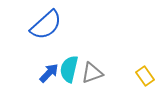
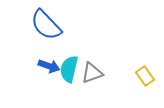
blue semicircle: rotated 88 degrees clockwise
blue arrow: moved 7 px up; rotated 65 degrees clockwise
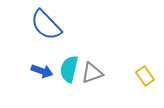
blue arrow: moved 7 px left, 5 px down
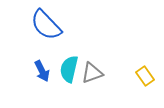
blue arrow: rotated 45 degrees clockwise
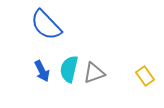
gray triangle: moved 2 px right
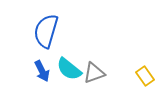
blue semicircle: moved 6 px down; rotated 60 degrees clockwise
cyan semicircle: rotated 64 degrees counterclockwise
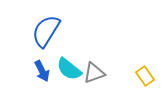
blue semicircle: rotated 16 degrees clockwise
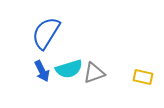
blue semicircle: moved 2 px down
cyan semicircle: rotated 56 degrees counterclockwise
yellow rectangle: moved 2 px left, 1 px down; rotated 42 degrees counterclockwise
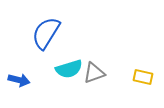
blue arrow: moved 23 px left, 9 px down; rotated 50 degrees counterclockwise
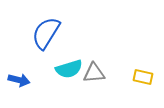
gray triangle: rotated 15 degrees clockwise
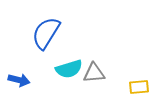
yellow rectangle: moved 4 px left, 10 px down; rotated 18 degrees counterclockwise
